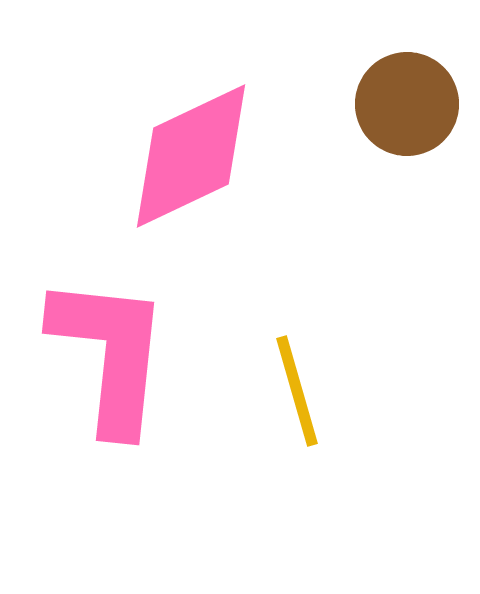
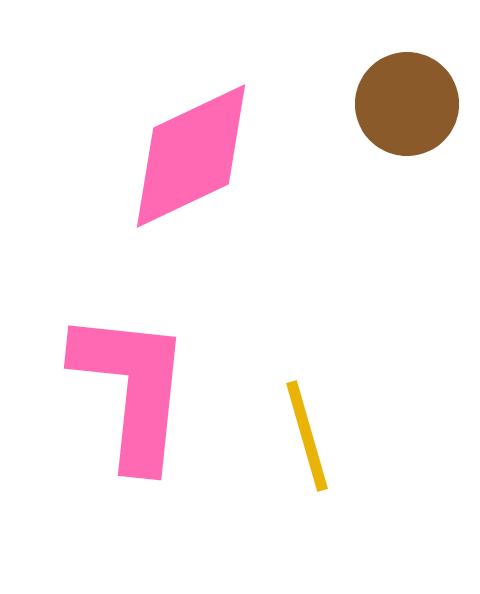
pink L-shape: moved 22 px right, 35 px down
yellow line: moved 10 px right, 45 px down
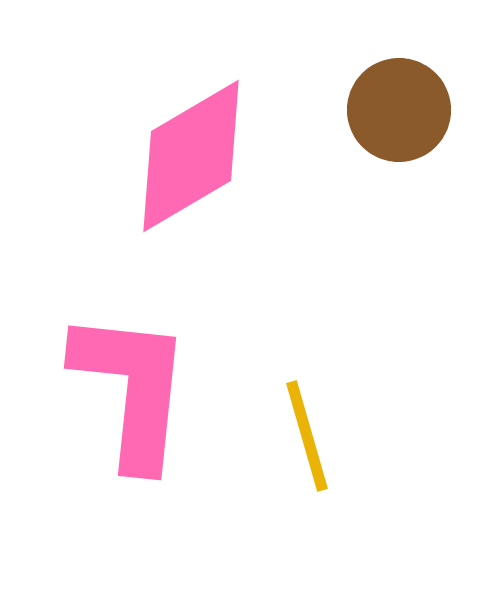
brown circle: moved 8 px left, 6 px down
pink diamond: rotated 5 degrees counterclockwise
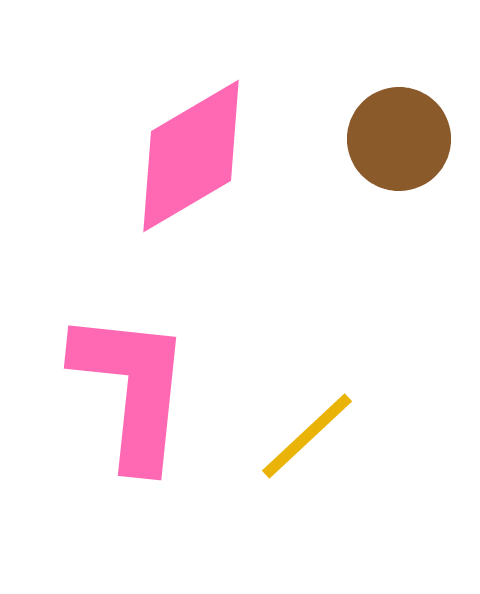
brown circle: moved 29 px down
yellow line: rotated 63 degrees clockwise
